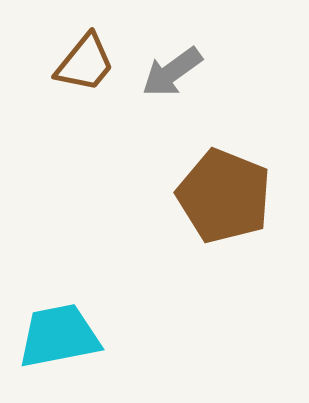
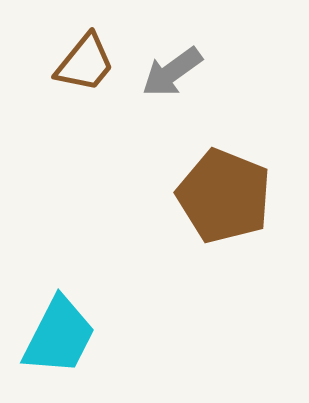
cyan trapezoid: rotated 128 degrees clockwise
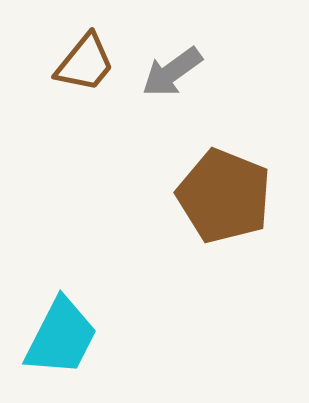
cyan trapezoid: moved 2 px right, 1 px down
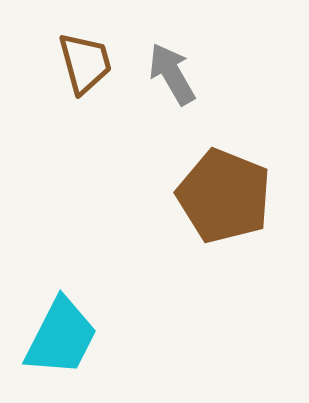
brown trapezoid: rotated 54 degrees counterclockwise
gray arrow: moved 2 px down; rotated 96 degrees clockwise
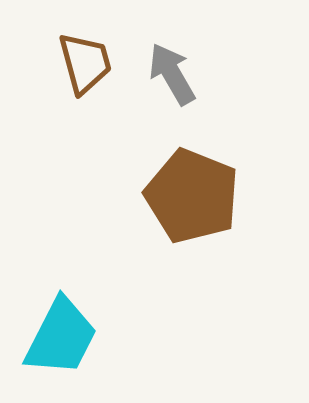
brown pentagon: moved 32 px left
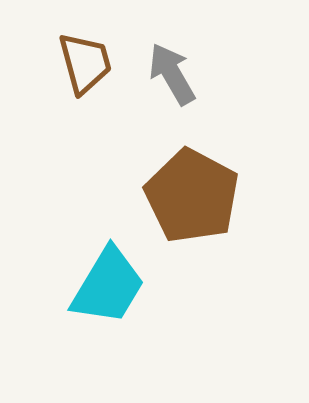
brown pentagon: rotated 6 degrees clockwise
cyan trapezoid: moved 47 px right, 51 px up; rotated 4 degrees clockwise
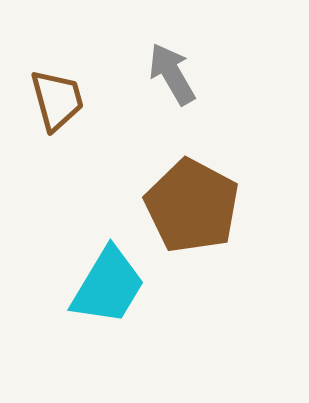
brown trapezoid: moved 28 px left, 37 px down
brown pentagon: moved 10 px down
